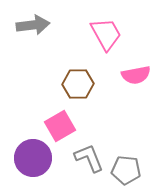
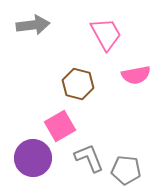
brown hexagon: rotated 16 degrees clockwise
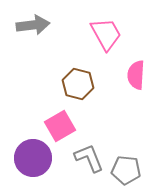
pink semicircle: rotated 104 degrees clockwise
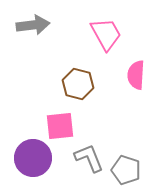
pink square: rotated 24 degrees clockwise
gray pentagon: rotated 12 degrees clockwise
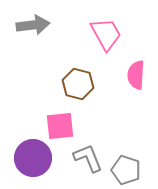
gray L-shape: moved 1 px left
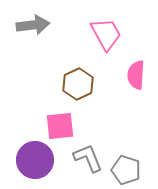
brown hexagon: rotated 20 degrees clockwise
purple circle: moved 2 px right, 2 px down
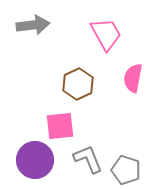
pink semicircle: moved 3 px left, 3 px down; rotated 8 degrees clockwise
gray L-shape: moved 1 px down
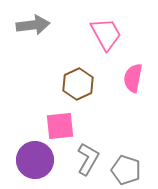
gray L-shape: rotated 52 degrees clockwise
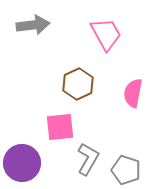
pink semicircle: moved 15 px down
pink square: moved 1 px down
purple circle: moved 13 px left, 3 px down
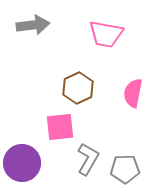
pink trapezoid: rotated 129 degrees clockwise
brown hexagon: moved 4 px down
gray pentagon: moved 1 px left, 1 px up; rotated 20 degrees counterclockwise
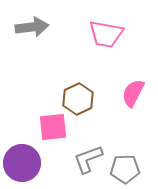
gray arrow: moved 1 px left, 2 px down
brown hexagon: moved 11 px down
pink semicircle: rotated 16 degrees clockwise
pink square: moved 7 px left
gray L-shape: rotated 140 degrees counterclockwise
